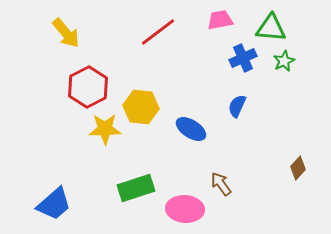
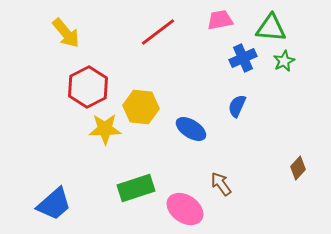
pink ellipse: rotated 30 degrees clockwise
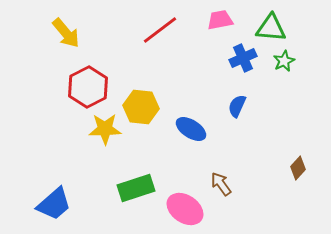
red line: moved 2 px right, 2 px up
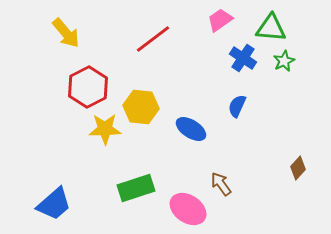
pink trapezoid: rotated 24 degrees counterclockwise
red line: moved 7 px left, 9 px down
blue cross: rotated 32 degrees counterclockwise
pink ellipse: moved 3 px right
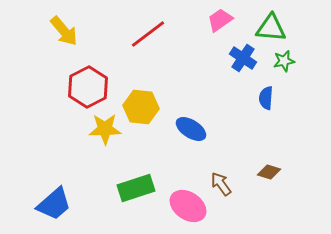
yellow arrow: moved 2 px left, 2 px up
red line: moved 5 px left, 5 px up
green star: rotated 15 degrees clockwise
blue semicircle: moved 29 px right, 8 px up; rotated 20 degrees counterclockwise
brown diamond: moved 29 px left, 4 px down; rotated 65 degrees clockwise
pink ellipse: moved 3 px up
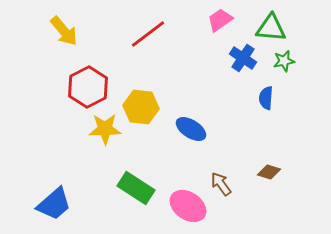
green rectangle: rotated 51 degrees clockwise
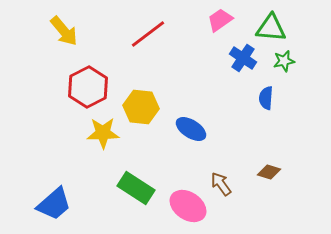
yellow star: moved 2 px left, 4 px down
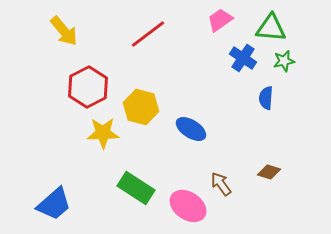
yellow hexagon: rotated 8 degrees clockwise
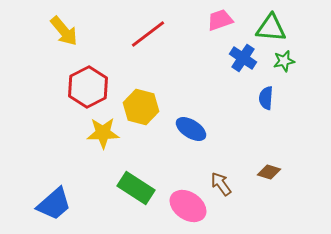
pink trapezoid: rotated 16 degrees clockwise
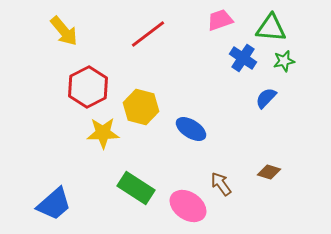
blue semicircle: rotated 40 degrees clockwise
